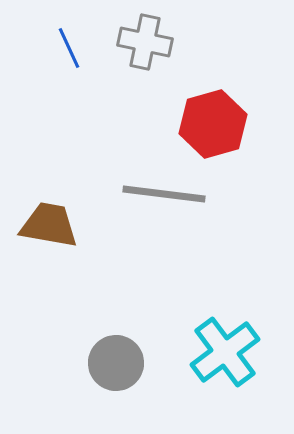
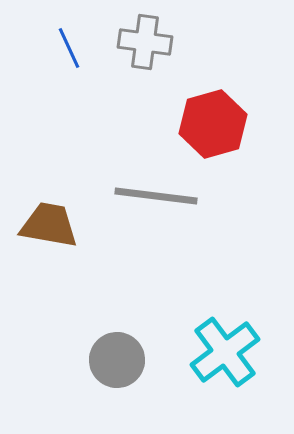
gray cross: rotated 4 degrees counterclockwise
gray line: moved 8 px left, 2 px down
gray circle: moved 1 px right, 3 px up
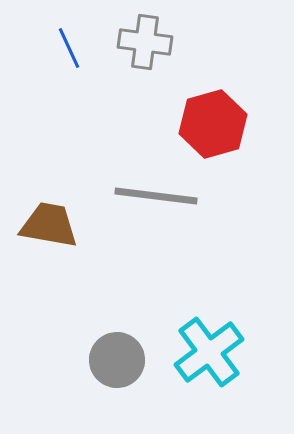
cyan cross: moved 16 px left
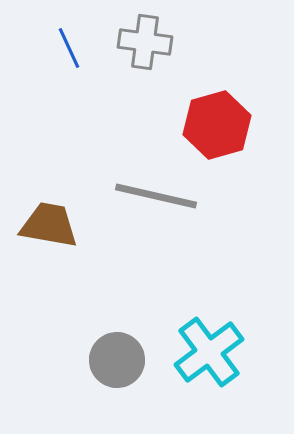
red hexagon: moved 4 px right, 1 px down
gray line: rotated 6 degrees clockwise
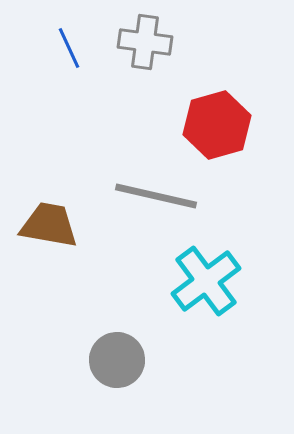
cyan cross: moved 3 px left, 71 px up
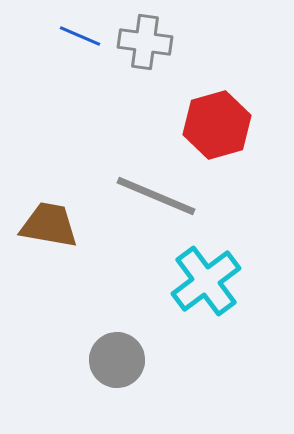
blue line: moved 11 px right, 12 px up; rotated 42 degrees counterclockwise
gray line: rotated 10 degrees clockwise
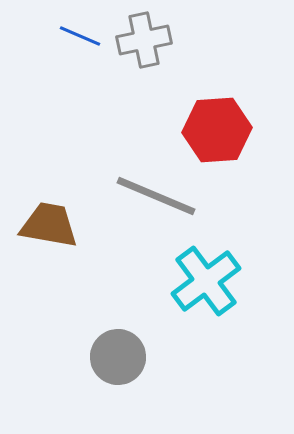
gray cross: moved 1 px left, 2 px up; rotated 20 degrees counterclockwise
red hexagon: moved 5 px down; rotated 12 degrees clockwise
gray circle: moved 1 px right, 3 px up
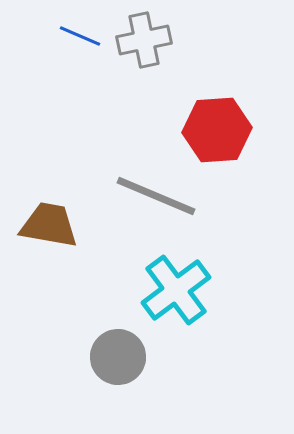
cyan cross: moved 30 px left, 9 px down
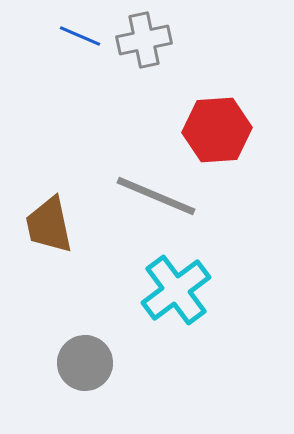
brown trapezoid: rotated 112 degrees counterclockwise
gray circle: moved 33 px left, 6 px down
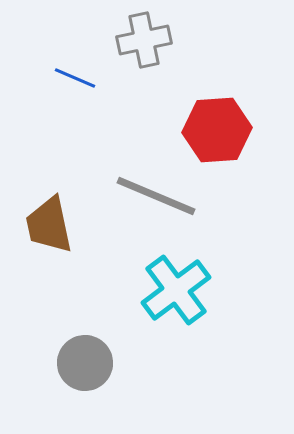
blue line: moved 5 px left, 42 px down
